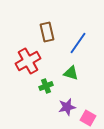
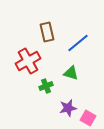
blue line: rotated 15 degrees clockwise
purple star: moved 1 px right, 1 px down
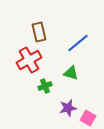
brown rectangle: moved 8 px left
red cross: moved 1 px right, 1 px up
green cross: moved 1 px left
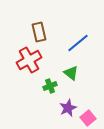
green triangle: rotated 21 degrees clockwise
green cross: moved 5 px right
purple star: rotated 12 degrees counterclockwise
pink square: rotated 21 degrees clockwise
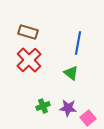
brown rectangle: moved 11 px left; rotated 60 degrees counterclockwise
blue line: rotated 40 degrees counterclockwise
red cross: rotated 15 degrees counterclockwise
green cross: moved 7 px left, 20 px down
purple star: rotated 30 degrees clockwise
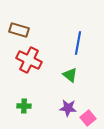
brown rectangle: moved 9 px left, 2 px up
red cross: rotated 20 degrees counterclockwise
green triangle: moved 1 px left, 2 px down
green cross: moved 19 px left; rotated 24 degrees clockwise
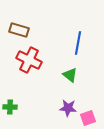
green cross: moved 14 px left, 1 px down
pink square: rotated 21 degrees clockwise
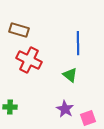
blue line: rotated 10 degrees counterclockwise
purple star: moved 3 px left, 1 px down; rotated 24 degrees clockwise
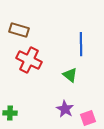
blue line: moved 3 px right, 1 px down
green cross: moved 6 px down
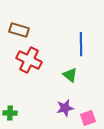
purple star: moved 1 px up; rotated 30 degrees clockwise
